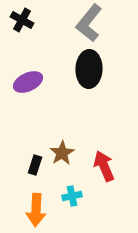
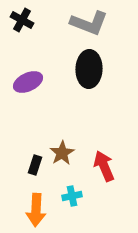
gray L-shape: rotated 108 degrees counterclockwise
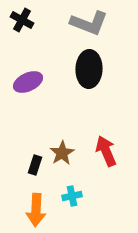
red arrow: moved 2 px right, 15 px up
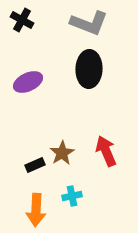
black rectangle: rotated 48 degrees clockwise
